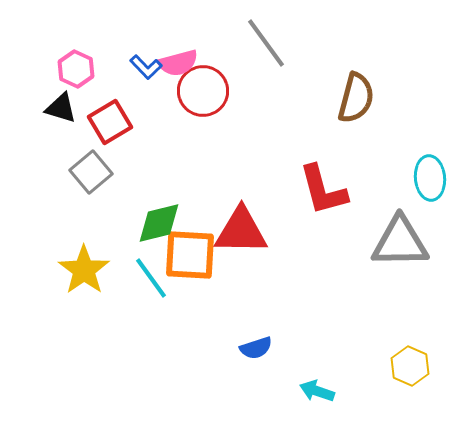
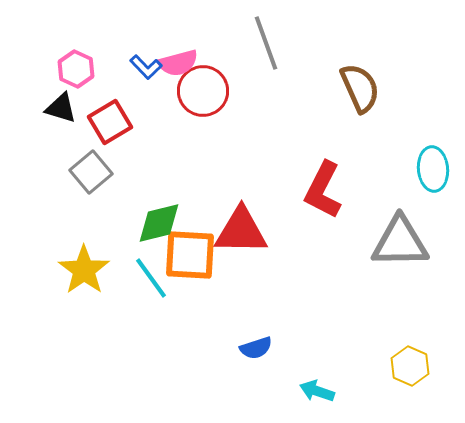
gray line: rotated 16 degrees clockwise
brown semicircle: moved 4 px right, 10 px up; rotated 39 degrees counterclockwise
cyan ellipse: moved 3 px right, 9 px up
red L-shape: rotated 42 degrees clockwise
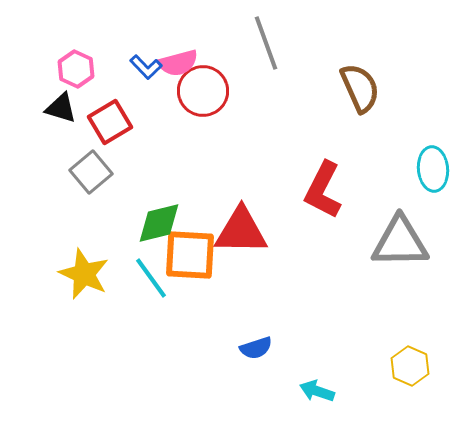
yellow star: moved 4 px down; rotated 12 degrees counterclockwise
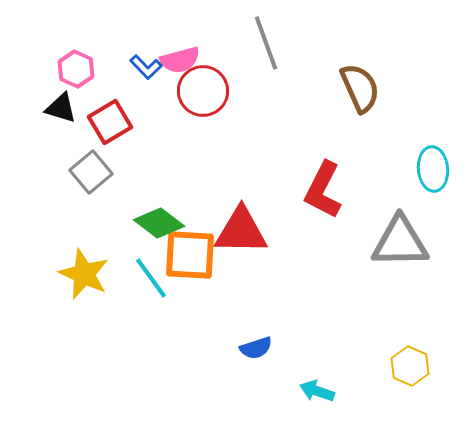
pink semicircle: moved 2 px right, 3 px up
green diamond: rotated 51 degrees clockwise
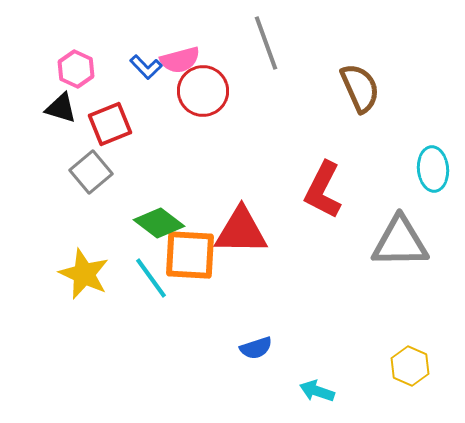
red square: moved 2 px down; rotated 9 degrees clockwise
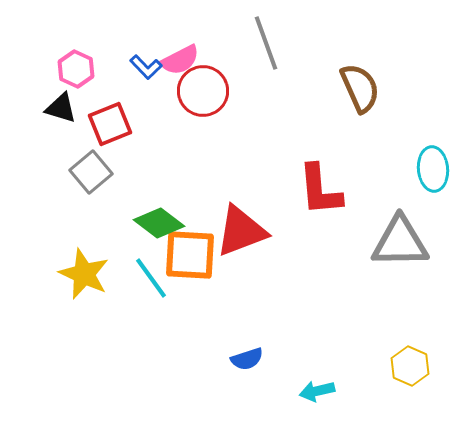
pink semicircle: rotated 12 degrees counterclockwise
red L-shape: moved 3 px left; rotated 32 degrees counterclockwise
red triangle: rotated 22 degrees counterclockwise
blue semicircle: moved 9 px left, 11 px down
cyan arrow: rotated 32 degrees counterclockwise
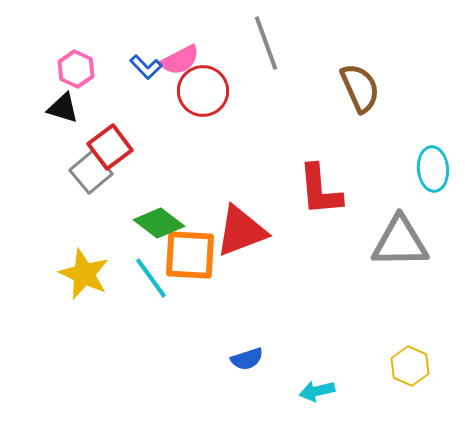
black triangle: moved 2 px right
red square: moved 23 px down; rotated 15 degrees counterclockwise
